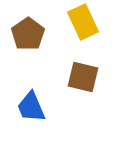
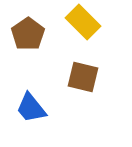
yellow rectangle: rotated 20 degrees counterclockwise
blue trapezoid: moved 1 px down; rotated 16 degrees counterclockwise
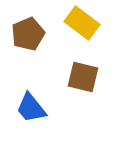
yellow rectangle: moved 1 px left, 1 px down; rotated 8 degrees counterclockwise
brown pentagon: rotated 12 degrees clockwise
